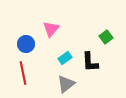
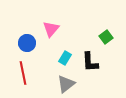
blue circle: moved 1 px right, 1 px up
cyan rectangle: rotated 24 degrees counterclockwise
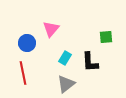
green square: rotated 32 degrees clockwise
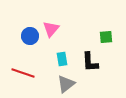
blue circle: moved 3 px right, 7 px up
cyan rectangle: moved 3 px left, 1 px down; rotated 40 degrees counterclockwise
red line: rotated 60 degrees counterclockwise
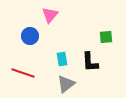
pink triangle: moved 1 px left, 14 px up
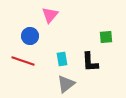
red line: moved 12 px up
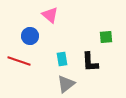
pink triangle: rotated 30 degrees counterclockwise
red line: moved 4 px left
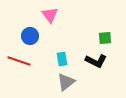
pink triangle: rotated 12 degrees clockwise
green square: moved 1 px left, 1 px down
black L-shape: moved 6 px right, 1 px up; rotated 60 degrees counterclockwise
gray triangle: moved 2 px up
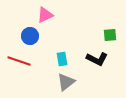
pink triangle: moved 5 px left; rotated 42 degrees clockwise
green square: moved 5 px right, 3 px up
black L-shape: moved 1 px right, 2 px up
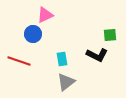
blue circle: moved 3 px right, 2 px up
black L-shape: moved 4 px up
